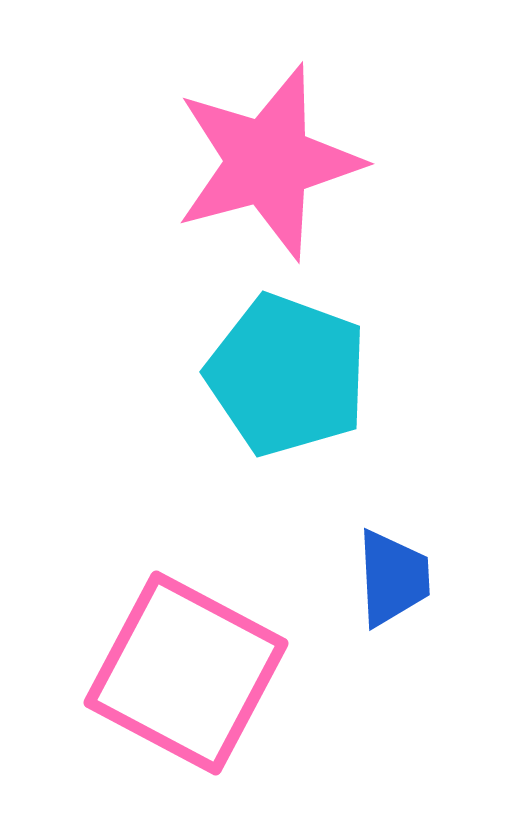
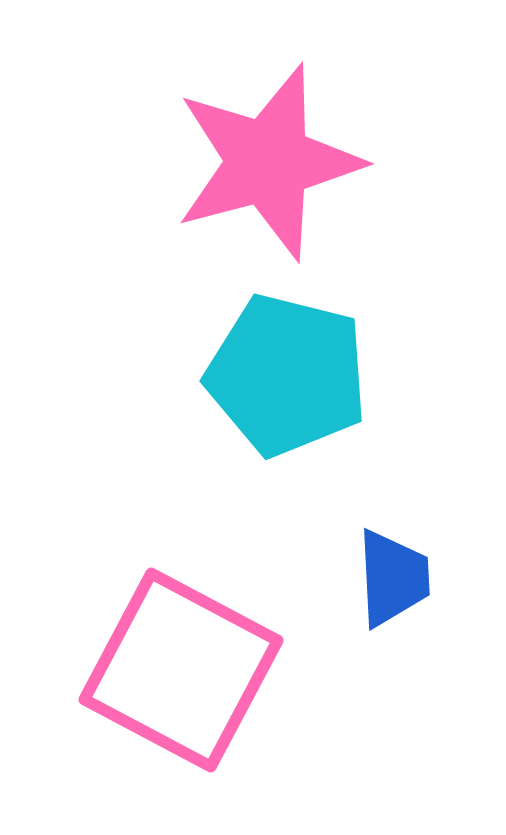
cyan pentagon: rotated 6 degrees counterclockwise
pink square: moved 5 px left, 3 px up
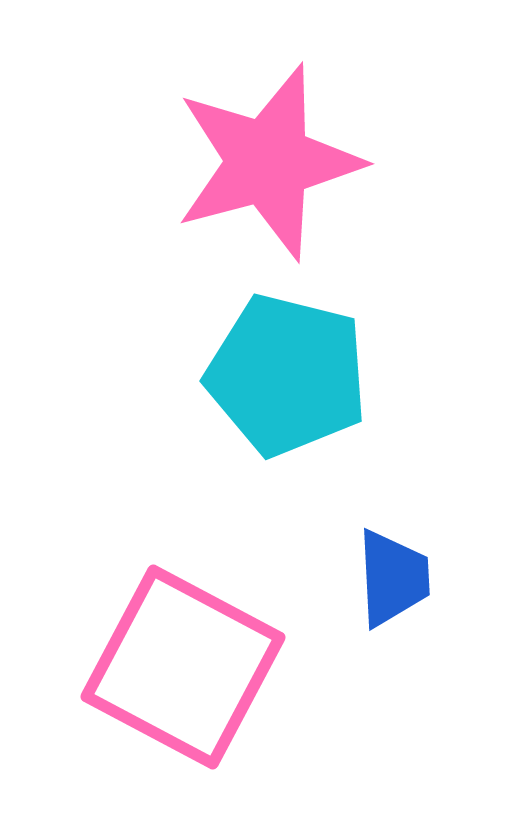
pink square: moved 2 px right, 3 px up
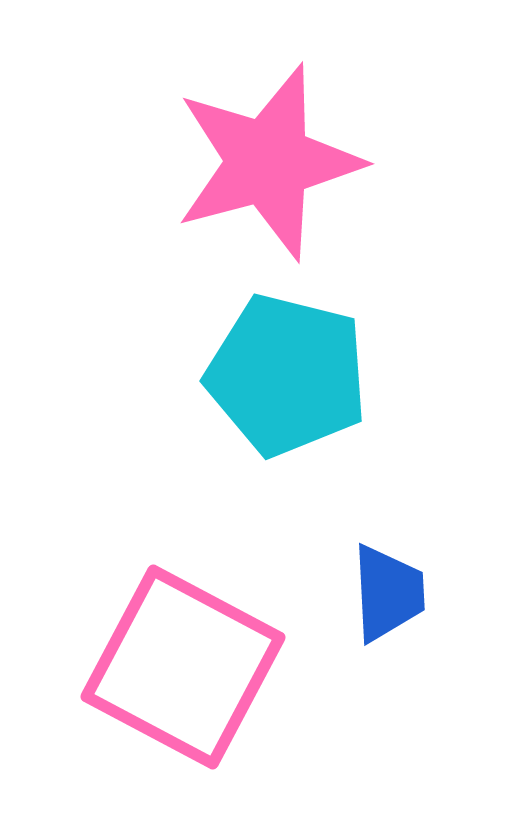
blue trapezoid: moved 5 px left, 15 px down
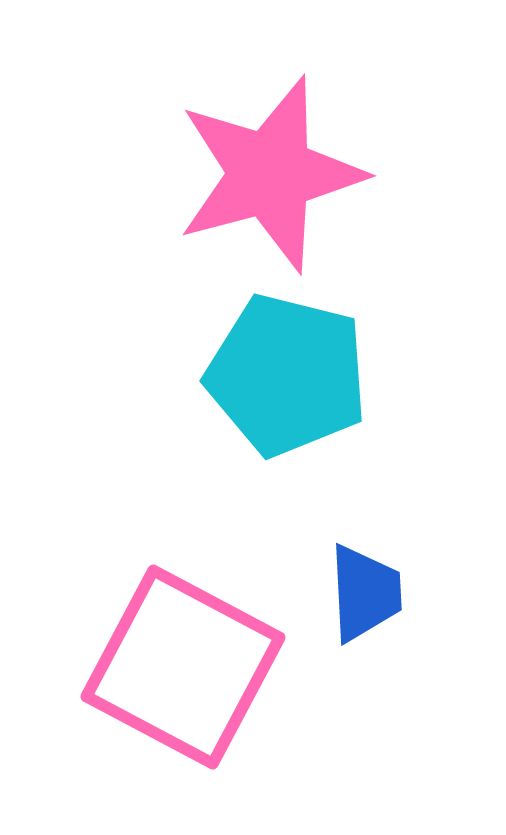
pink star: moved 2 px right, 12 px down
blue trapezoid: moved 23 px left
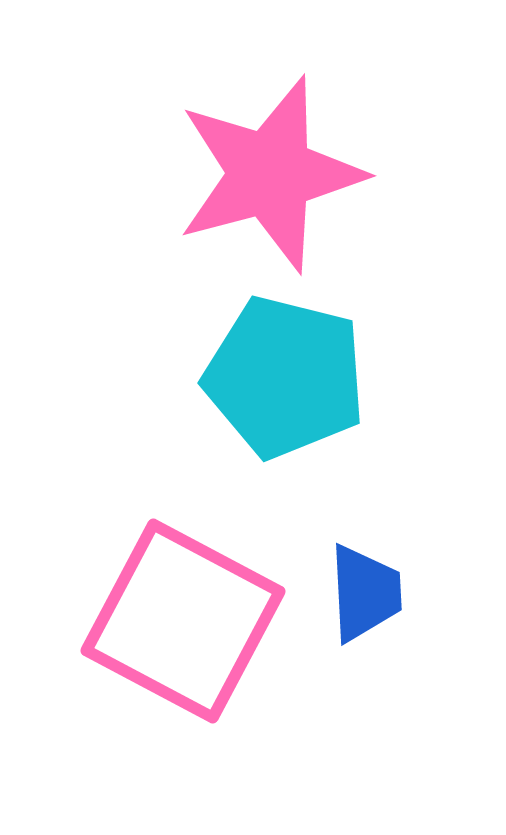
cyan pentagon: moved 2 px left, 2 px down
pink square: moved 46 px up
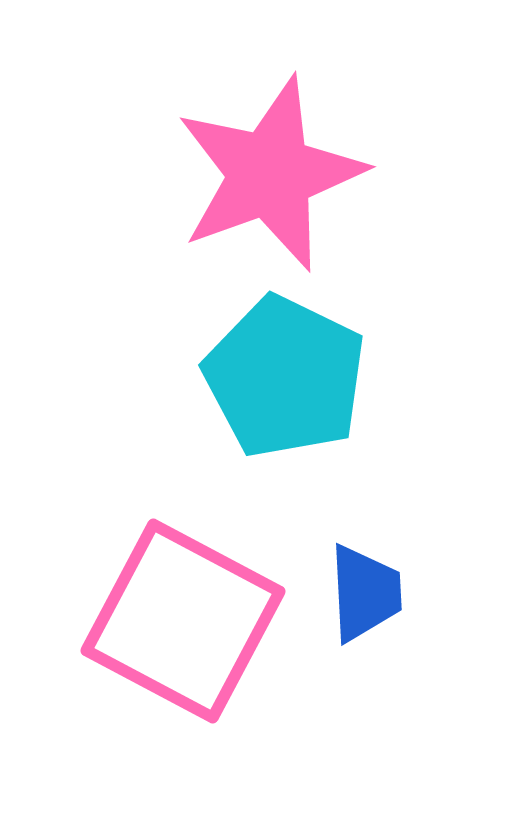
pink star: rotated 5 degrees counterclockwise
cyan pentagon: rotated 12 degrees clockwise
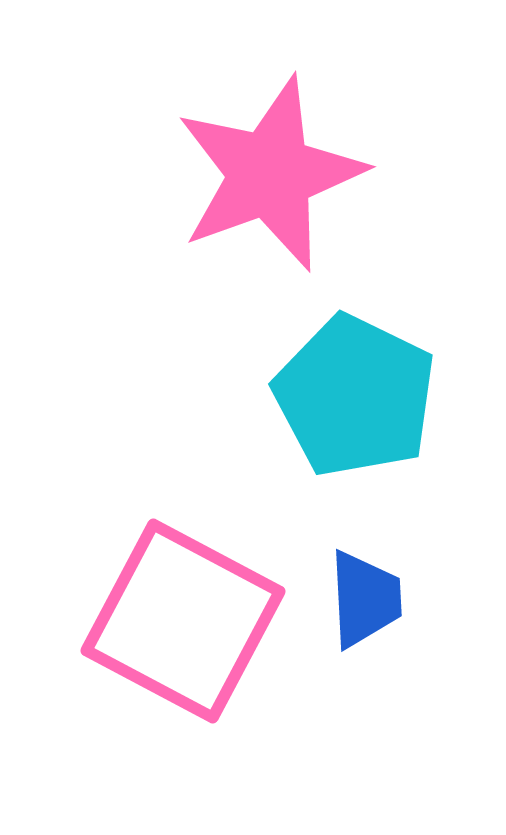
cyan pentagon: moved 70 px right, 19 px down
blue trapezoid: moved 6 px down
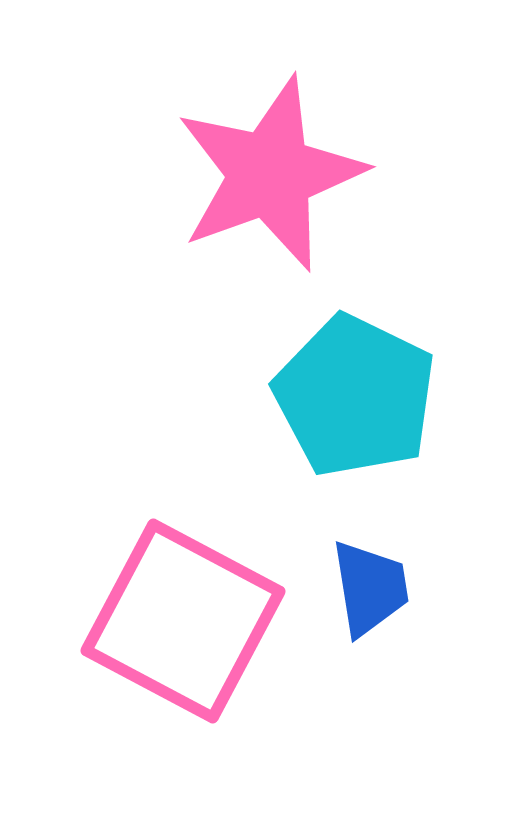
blue trapezoid: moved 5 px right, 11 px up; rotated 6 degrees counterclockwise
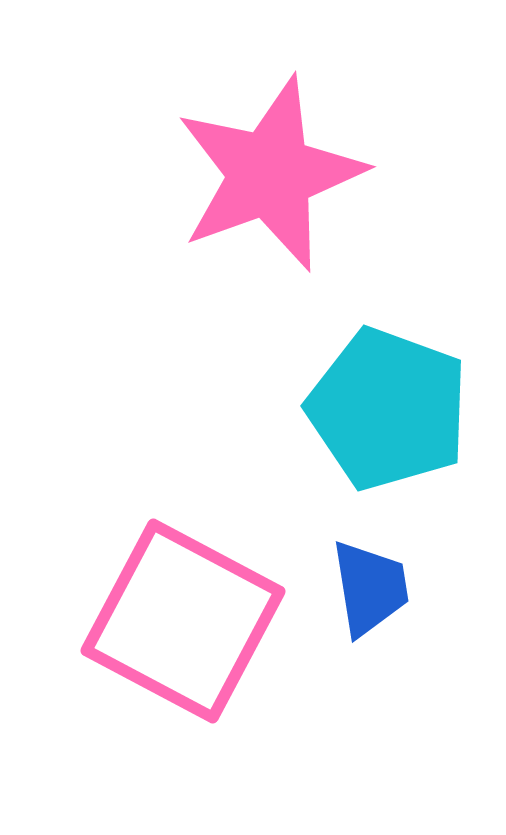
cyan pentagon: moved 33 px right, 13 px down; rotated 6 degrees counterclockwise
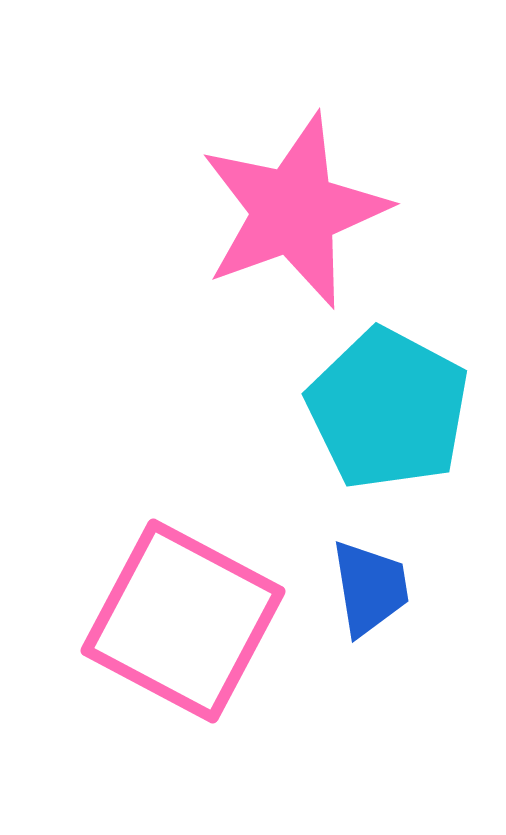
pink star: moved 24 px right, 37 px down
cyan pentagon: rotated 8 degrees clockwise
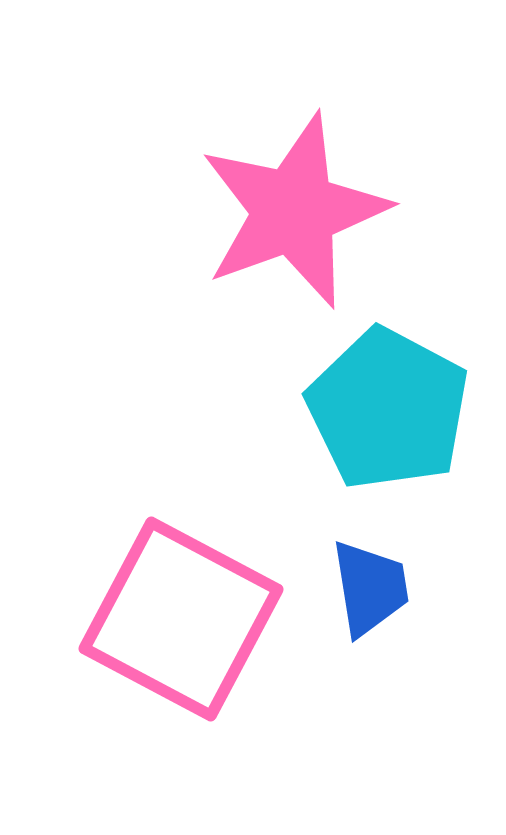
pink square: moved 2 px left, 2 px up
